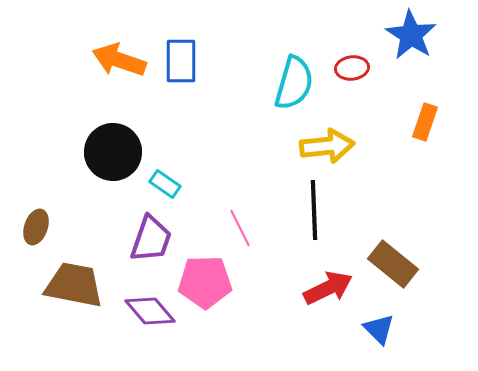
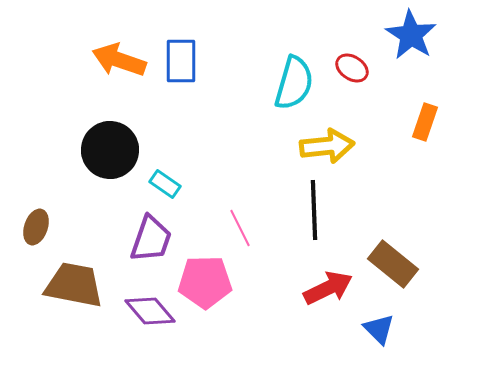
red ellipse: rotated 40 degrees clockwise
black circle: moved 3 px left, 2 px up
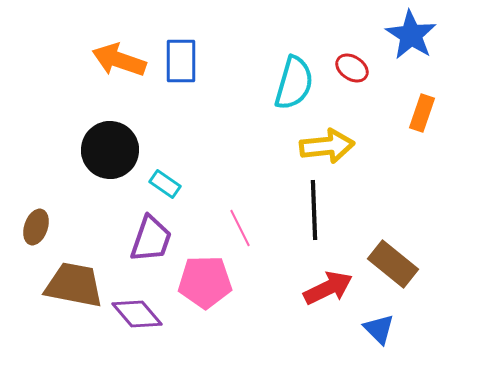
orange rectangle: moved 3 px left, 9 px up
purple diamond: moved 13 px left, 3 px down
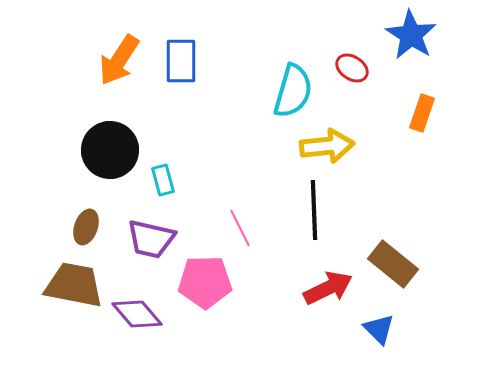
orange arrow: rotated 76 degrees counterclockwise
cyan semicircle: moved 1 px left, 8 px down
cyan rectangle: moved 2 px left, 4 px up; rotated 40 degrees clockwise
brown ellipse: moved 50 px right
purple trapezoid: rotated 84 degrees clockwise
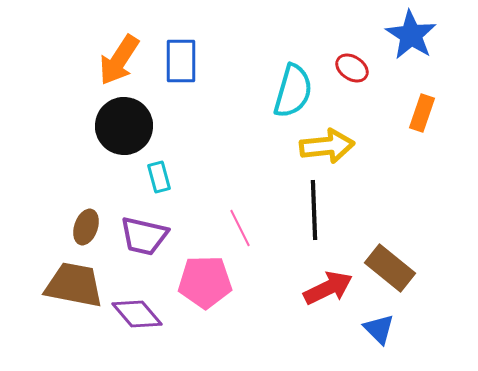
black circle: moved 14 px right, 24 px up
cyan rectangle: moved 4 px left, 3 px up
purple trapezoid: moved 7 px left, 3 px up
brown rectangle: moved 3 px left, 4 px down
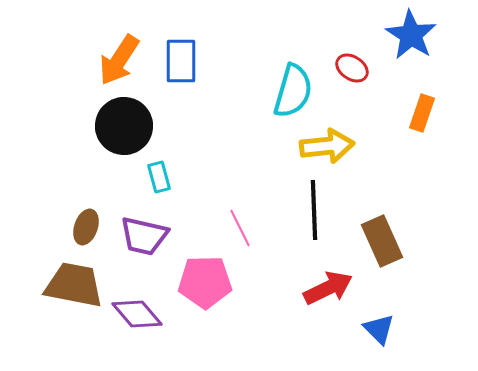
brown rectangle: moved 8 px left, 27 px up; rotated 27 degrees clockwise
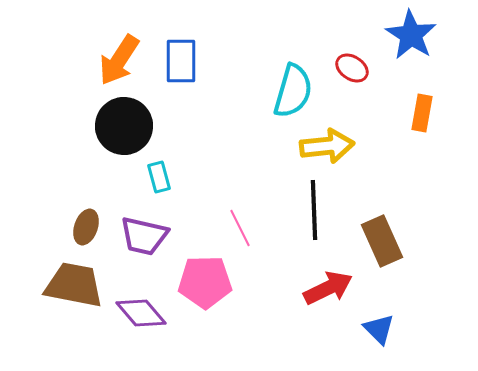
orange rectangle: rotated 9 degrees counterclockwise
purple diamond: moved 4 px right, 1 px up
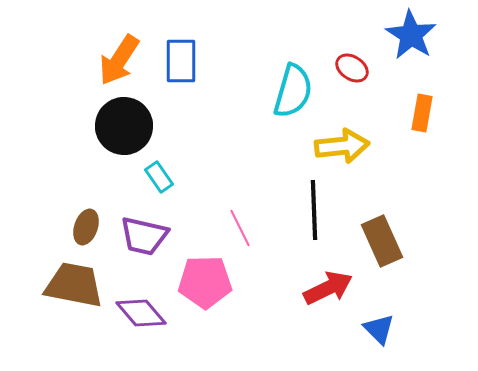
yellow arrow: moved 15 px right
cyan rectangle: rotated 20 degrees counterclockwise
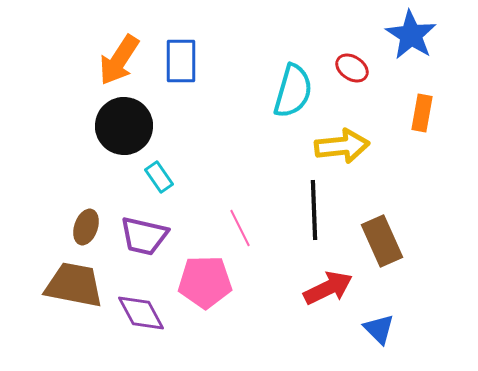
purple diamond: rotated 12 degrees clockwise
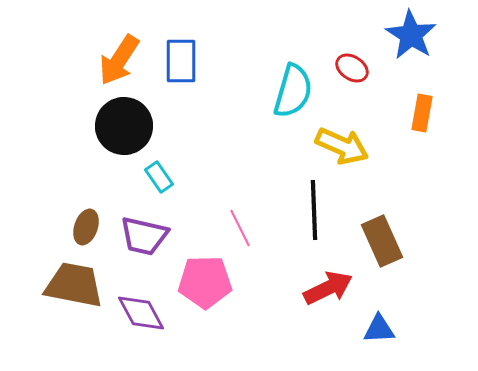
yellow arrow: rotated 30 degrees clockwise
blue triangle: rotated 48 degrees counterclockwise
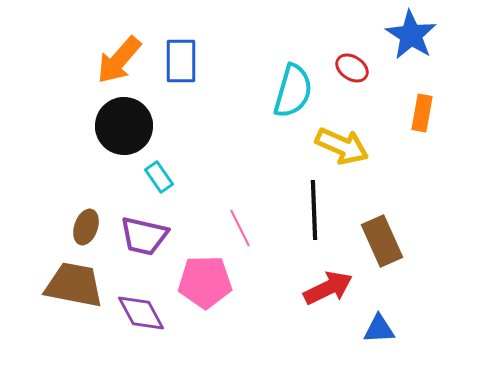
orange arrow: rotated 8 degrees clockwise
